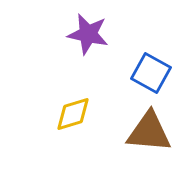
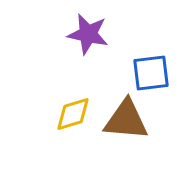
blue square: rotated 36 degrees counterclockwise
brown triangle: moved 23 px left, 12 px up
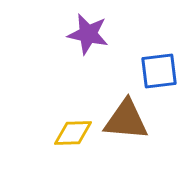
blue square: moved 8 px right, 2 px up
yellow diamond: moved 19 px down; rotated 15 degrees clockwise
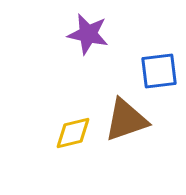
brown triangle: rotated 24 degrees counterclockwise
yellow diamond: rotated 12 degrees counterclockwise
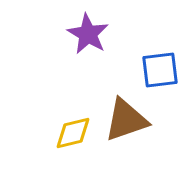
purple star: rotated 18 degrees clockwise
blue square: moved 1 px right, 1 px up
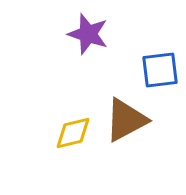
purple star: rotated 12 degrees counterclockwise
brown triangle: rotated 9 degrees counterclockwise
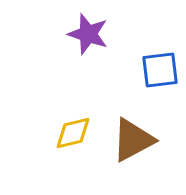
brown triangle: moved 7 px right, 20 px down
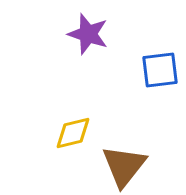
brown triangle: moved 9 px left, 26 px down; rotated 24 degrees counterclockwise
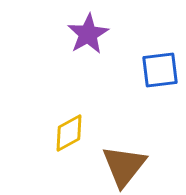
purple star: rotated 24 degrees clockwise
yellow diamond: moved 4 px left; rotated 15 degrees counterclockwise
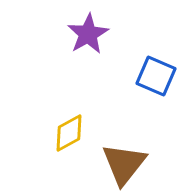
blue square: moved 4 px left, 6 px down; rotated 30 degrees clockwise
brown triangle: moved 2 px up
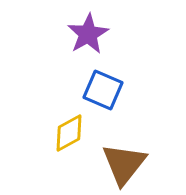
blue square: moved 53 px left, 14 px down
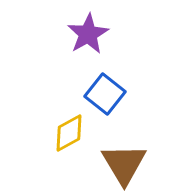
blue square: moved 2 px right, 4 px down; rotated 15 degrees clockwise
brown triangle: rotated 9 degrees counterclockwise
